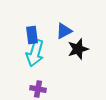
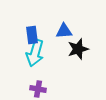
blue triangle: rotated 24 degrees clockwise
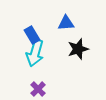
blue triangle: moved 2 px right, 8 px up
blue rectangle: rotated 24 degrees counterclockwise
purple cross: rotated 35 degrees clockwise
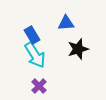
cyan arrow: moved 2 px down; rotated 48 degrees counterclockwise
purple cross: moved 1 px right, 3 px up
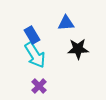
black star: rotated 15 degrees clockwise
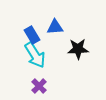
blue triangle: moved 11 px left, 4 px down
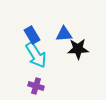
blue triangle: moved 9 px right, 7 px down
cyan arrow: moved 1 px right
purple cross: moved 3 px left; rotated 28 degrees counterclockwise
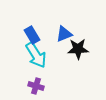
blue triangle: rotated 18 degrees counterclockwise
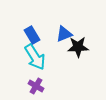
black star: moved 2 px up
cyan arrow: moved 1 px left, 2 px down
purple cross: rotated 14 degrees clockwise
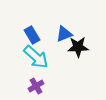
cyan arrow: moved 1 px right; rotated 16 degrees counterclockwise
purple cross: rotated 28 degrees clockwise
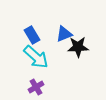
purple cross: moved 1 px down
